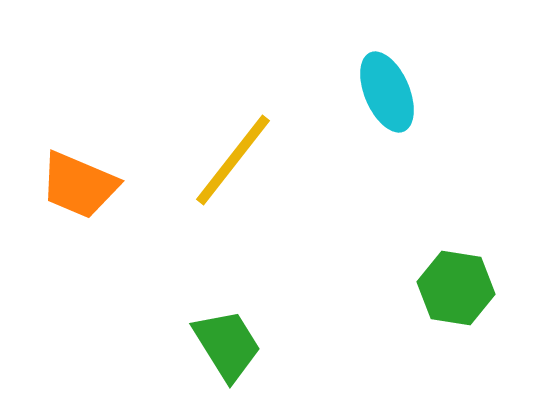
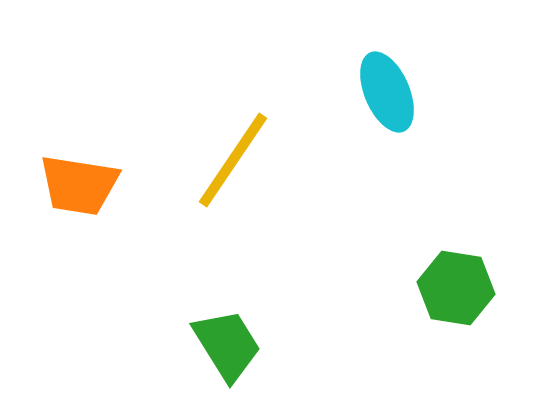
yellow line: rotated 4 degrees counterclockwise
orange trapezoid: rotated 14 degrees counterclockwise
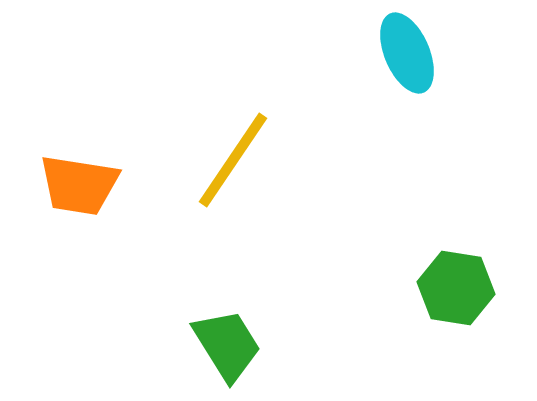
cyan ellipse: moved 20 px right, 39 px up
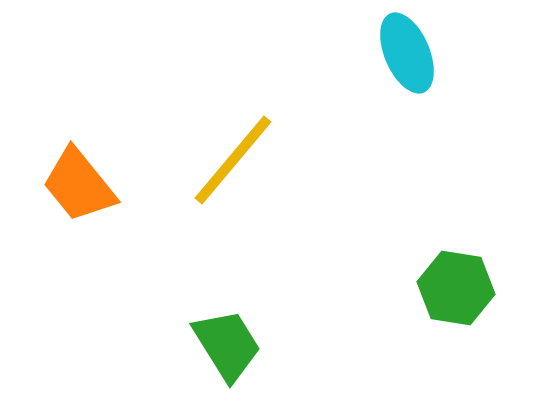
yellow line: rotated 6 degrees clockwise
orange trapezoid: rotated 42 degrees clockwise
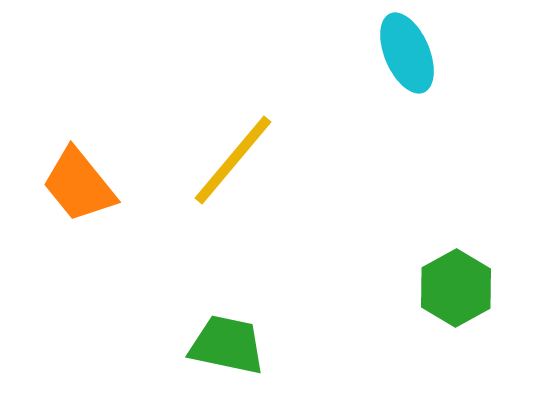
green hexagon: rotated 22 degrees clockwise
green trapezoid: rotated 46 degrees counterclockwise
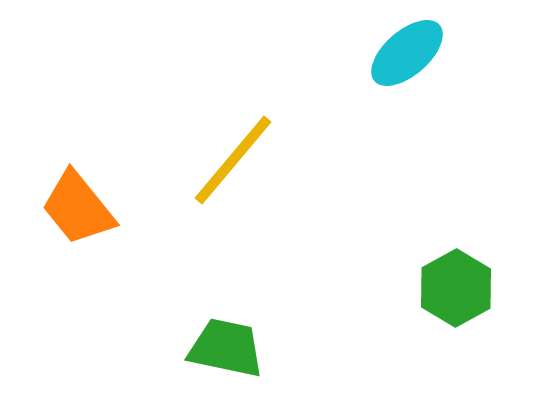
cyan ellipse: rotated 72 degrees clockwise
orange trapezoid: moved 1 px left, 23 px down
green trapezoid: moved 1 px left, 3 px down
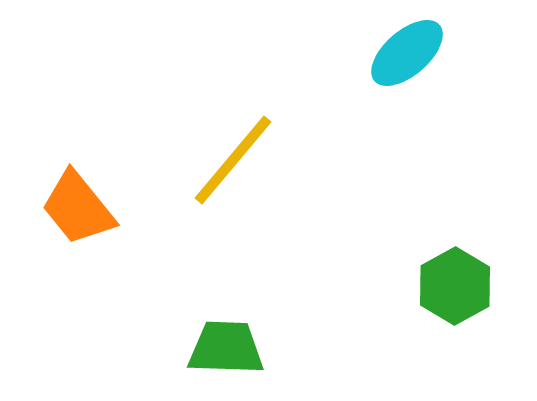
green hexagon: moved 1 px left, 2 px up
green trapezoid: rotated 10 degrees counterclockwise
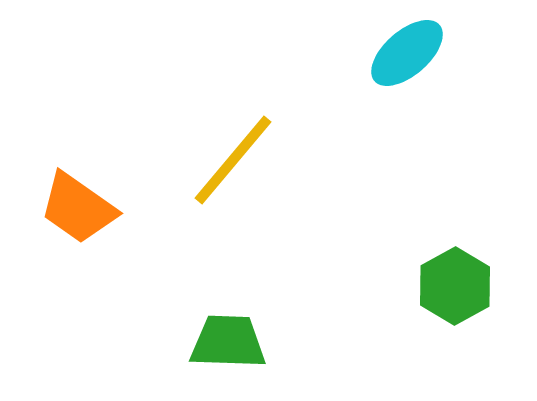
orange trapezoid: rotated 16 degrees counterclockwise
green trapezoid: moved 2 px right, 6 px up
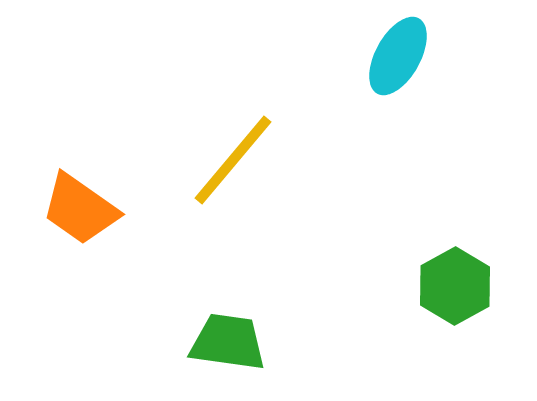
cyan ellipse: moved 9 px left, 3 px down; rotated 20 degrees counterclockwise
orange trapezoid: moved 2 px right, 1 px down
green trapezoid: rotated 6 degrees clockwise
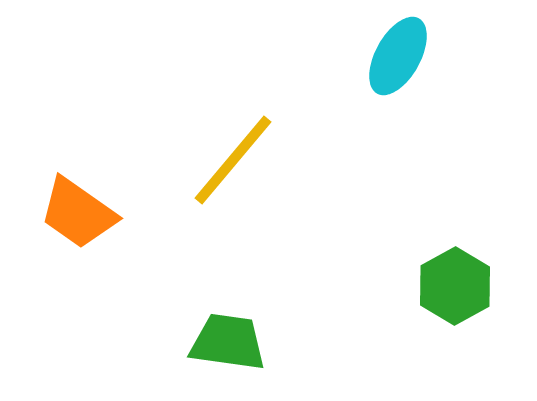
orange trapezoid: moved 2 px left, 4 px down
